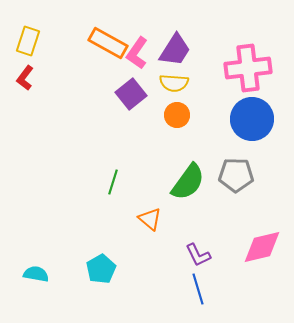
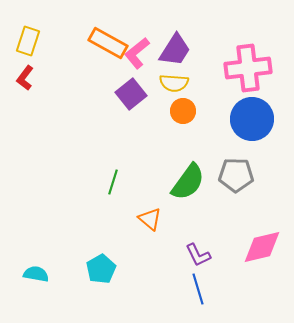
pink L-shape: rotated 16 degrees clockwise
orange circle: moved 6 px right, 4 px up
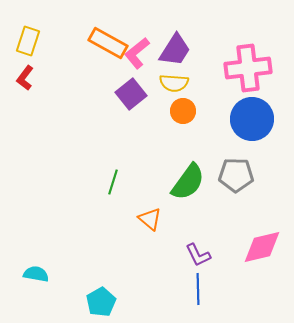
cyan pentagon: moved 33 px down
blue line: rotated 16 degrees clockwise
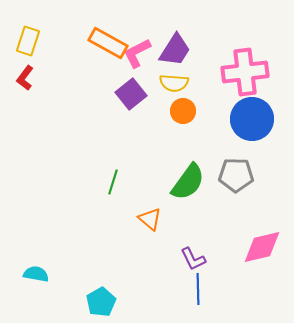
pink L-shape: rotated 12 degrees clockwise
pink cross: moved 3 px left, 4 px down
purple L-shape: moved 5 px left, 4 px down
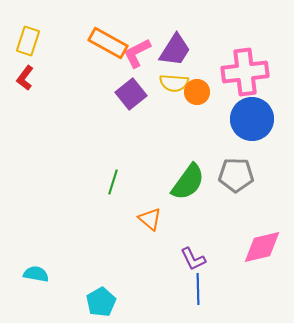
orange circle: moved 14 px right, 19 px up
